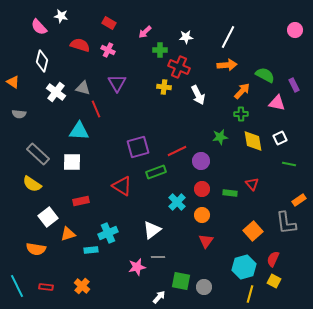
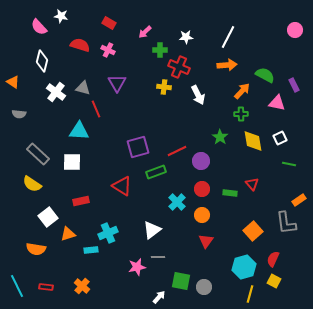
green star at (220, 137): rotated 28 degrees counterclockwise
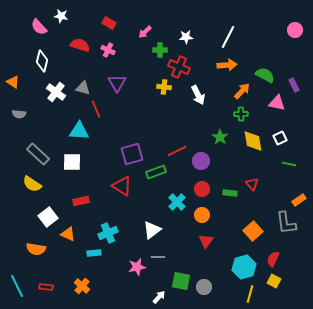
purple square at (138, 147): moved 6 px left, 7 px down
orange triangle at (68, 234): rotated 42 degrees clockwise
cyan rectangle at (91, 250): moved 3 px right, 3 px down
